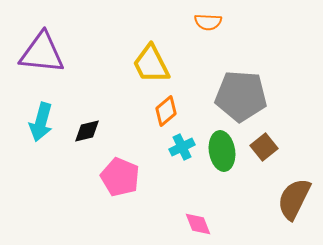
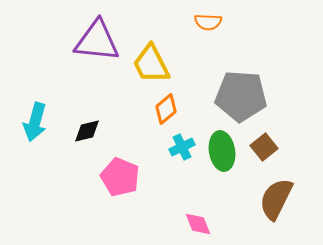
purple triangle: moved 55 px right, 12 px up
orange diamond: moved 2 px up
cyan arrow: moved 6 px left
brown semicircle: moved 18 px left
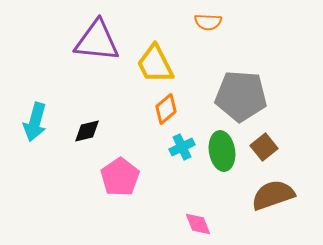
yellow trapezoid: moved 4 px right
pink pentagon: rotated 15 degrees clockwise
brown semicircle: moved 3 px left, 4 px up; rotated 45 degrees clockwise
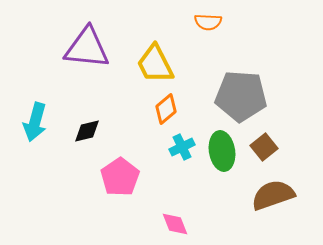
purple triangle: moved 10 px left, 7 px down
pink diamond: moved 23 px left
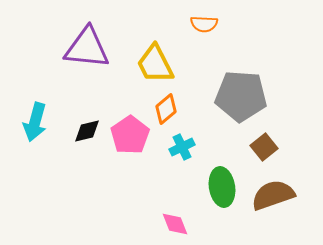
orange semicircle: moved 4 px left, 2 px down
green ellipse: moved 36 px down
pink pentagon: moved 10 px right, 42 px up
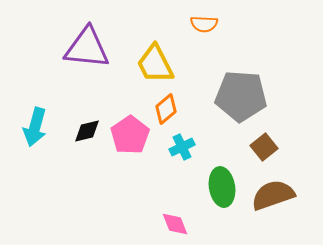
cyan arrow: moved 5 px down
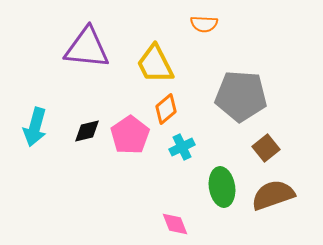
brown square: moved 2 px right, 1 px down
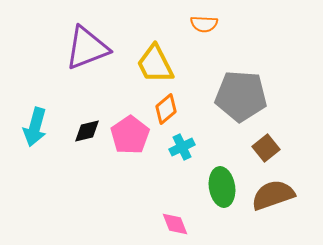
purple triangle: rotated 27 degrees counterclockwise
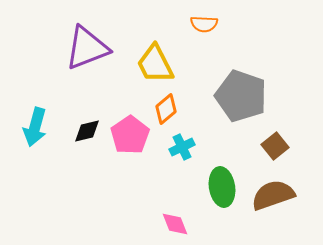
gray pentagon: rotated 15 degrees clockwise
brown square: moved 9 px right, 2 px up
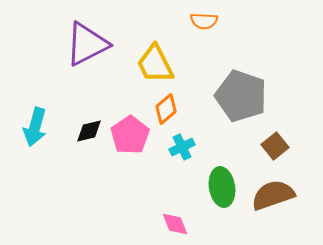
orange semicircle: moved 3 px up
purple triangle: moved 4 px up; rotated 6 degrees counterclockwise
black diamond: moved 2 px right
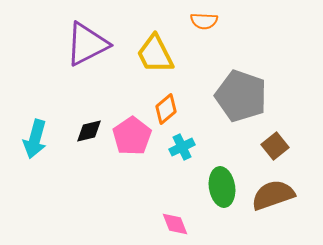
yellow trapezoid: moved 10 px up
cyan arrow: moved 12 px down
pink pentagon: moved 2 px right, 1 px down
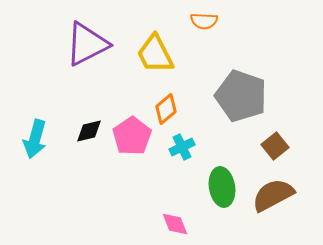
brown semicircle: rotated 9 degrees counterclockwise
